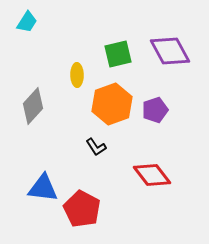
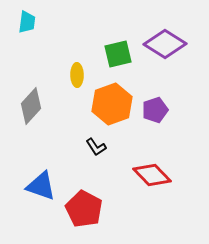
cyan trapezoid: rotated 25 degrees counterclockwise
purple diamond: moved 5 px left, 7 px up; rotated 30 degrees counterclockwise
gray diamond: moved 2 px left
red diamond: rotated 6 degrees counterclockwise
blue triangle: moved 2 px left, 2 px up; rotated 12 degrees clockwise
red pentagon: moved 2 px right
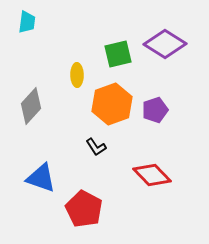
blue triangle: moved 8 px up
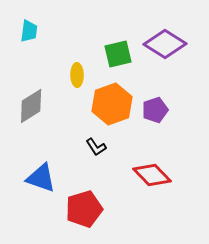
cyan trapezoid: moved 2 px right, 9 px down
gray diamond: rotated 15 degrees clockwise
red pentagon: rotated 27 degrees clockwise
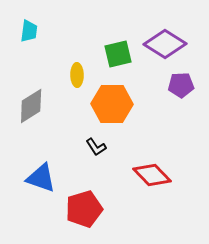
orange hexagon: rotated 21 degrees clockwise
purple pentagon: moved 26 px right, 25 px up; rotated 15 degrees clockwise
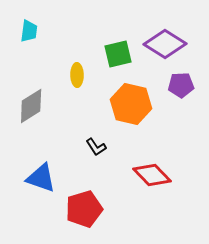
orange hexagon: moved 19 px right; rotated 12 degrees clockwise
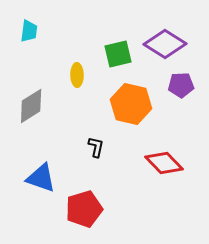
black L-shape: rotated 135 degrees counterclockwise
red diamond: moved 12 px right, 12 px up
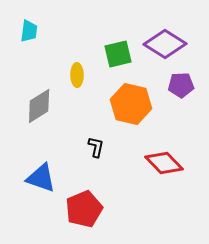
gray diamond: moved 8 px right
red pentagon: rotated 6 degrees counterclockwise
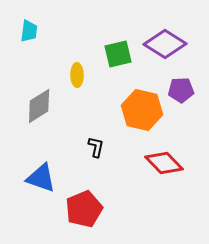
purple pentagon: moved 5 px down
orange hexagon: moved 11 px right, 6 px down
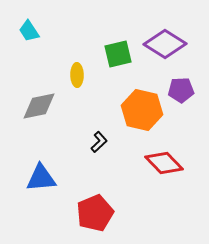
cyan trapezoid: rotated 140 degrees clockwise
gray diamond: rotated 21 degrees clockwise
black L-shape: moved 3 px right, 5 px up; rotated 35 degrees clockwise
blue triangle: rotated 24 degrees counterclockwise
red pentagon: moved 11 px right, 4 px down
